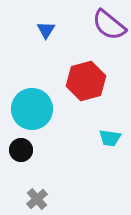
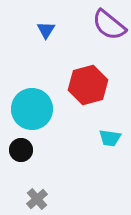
red hexagon: moved 2 px right, 4 px down
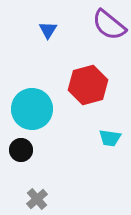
blue triangle: moved 2 px right
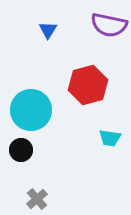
purple semicircle: rotated 27 degrees counterclockwise
cyan circle: moved 1 px left, 1 px down
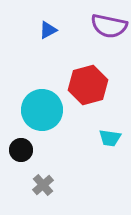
purple semicircle: moved 1 px down
blue triangle: rotated 30 degrees clockwise
cyan circle: moved 11 px right
gray cross: moved 6 px right, 14 px up
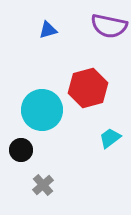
blue triangle: rotated 12 degrees clockwise
red hexagon: moved 3 px down
cyan trapezoid: rotated 135 degrees clockwise
